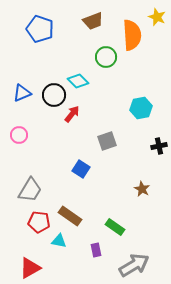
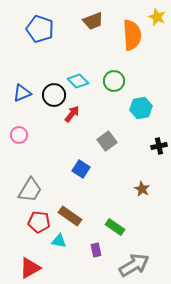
green circle: moved 8 px right, 24 px down
gray square: rotated 18 degrees counterclockwise
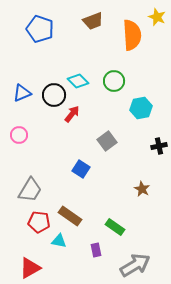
gray arrow: moved 1 px right
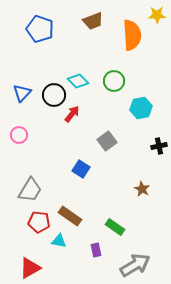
yellow star: moved 2 px up; rotated 24 degrees counterclockwise
blue triangle: rotated 24 degrees counterclockwise
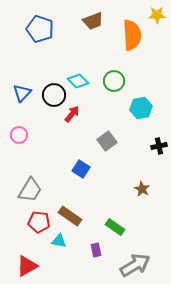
red triangle: moved 3 px left, 2 px up
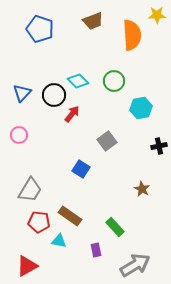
green rectangle: rotated 12 degrees clockwise
